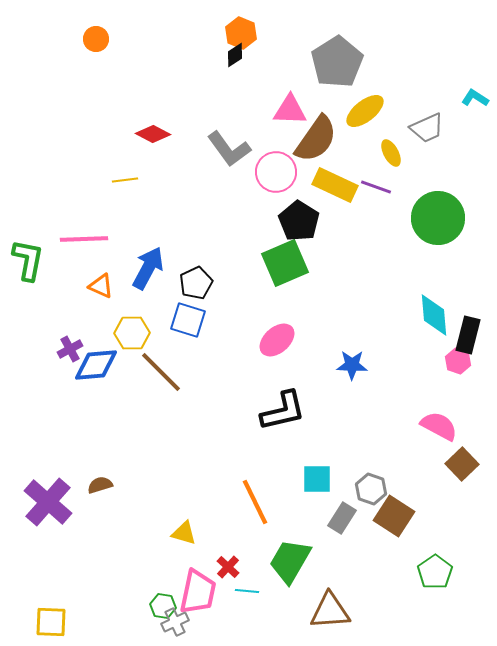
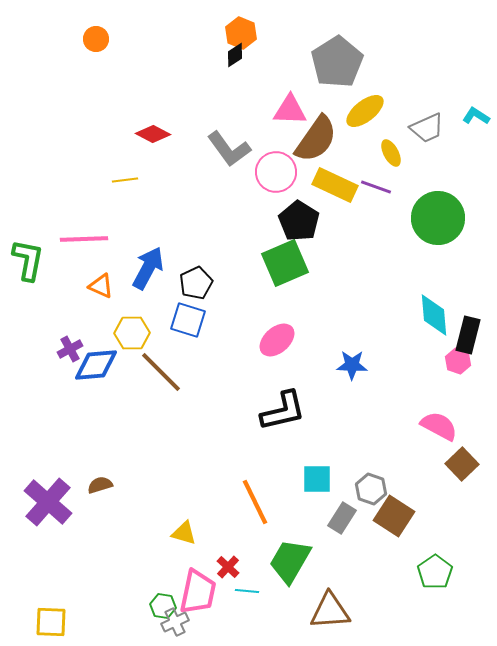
cyan L-shape at (475, 98): moved 1 px right, 18 px down
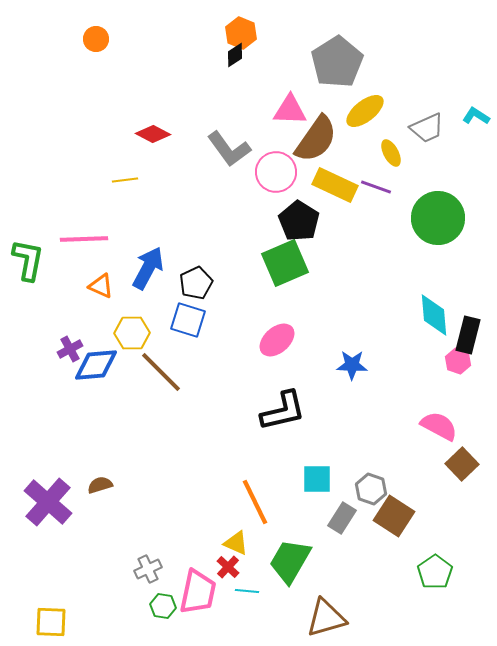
yellow triangle at (184, 533): moved 52 px right, 10 px down; rotated 8 degrees clockwise
brown triangle at (330, 611): moved 4 px left, 7 px down; rotated 12 degrees counterclockwise
gray cross at (175, 622): moved 27 px left, 53 px up
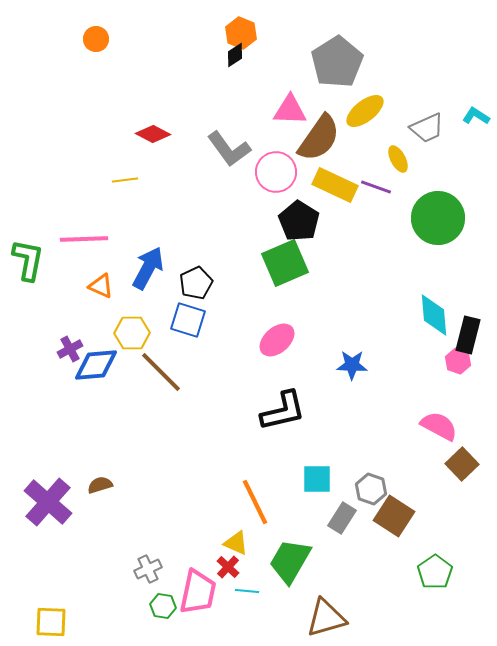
brown semicircle at (316, 139): moved 3 px right, 1 px up
yellow ellipse at (391, 153): moved 7 px right, 6 px down
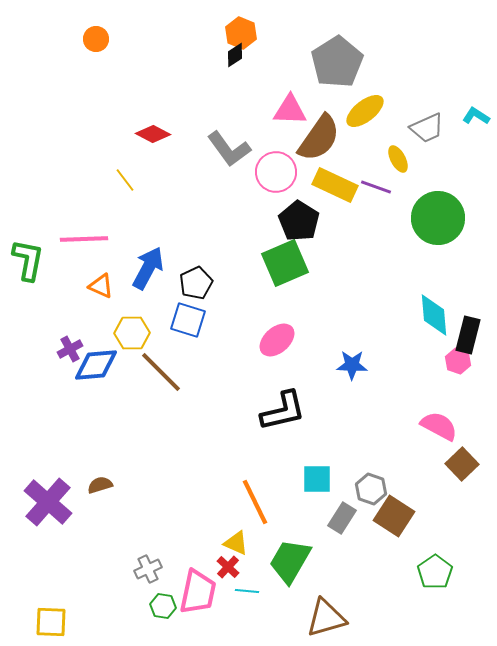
yellow line at (125, 180): rotated 60 degrees clockwise
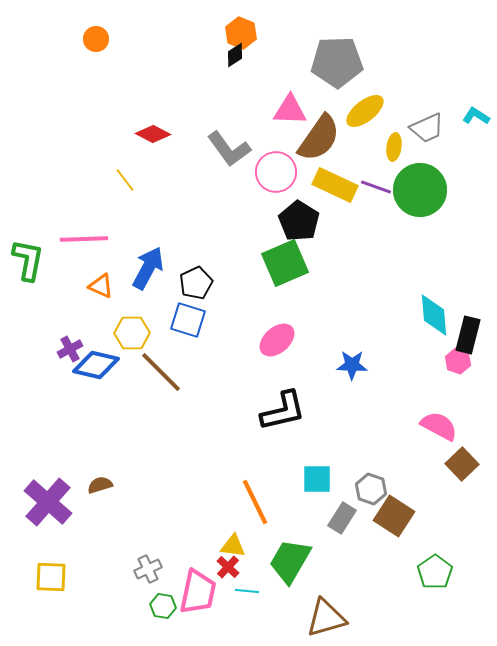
gray pentagon at (337, 62): rotated 30 degrees clockwise
yellow ellipse at (398, 159): moved 4 px left, 12 px up; rotated 36 degrees clockwise
green circle at (438, 218): moved 18 px left, 28 px up
blue diamond at (96, 365): rotated 18 degrees clockwise
yellow triangle at (236, 543): moved 3 px left, 3 px down; rotated 16 degrees counterclockwise
yellow square at (51, 622): moved 45 px up
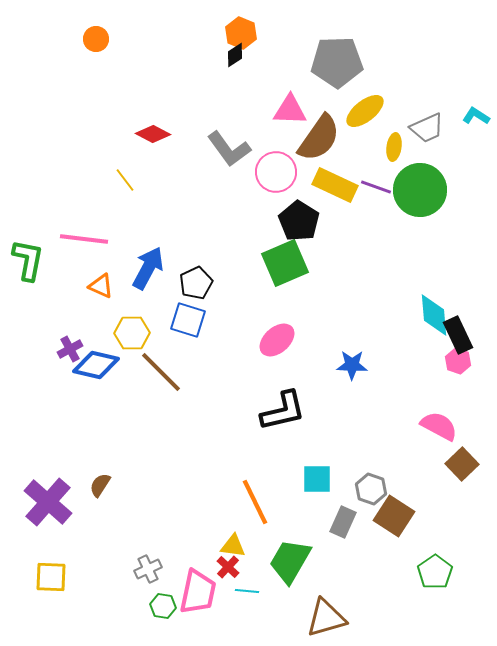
pink line at (84, 239): rotated 9 degrees clockwise
black rectangle at (468, 335): moved 10 px left; rotated 39 degrees counterclockwise
brown semicircle at (100, 485): rotated 40 degrees counterclockwise
gray rectangle at (342, 518): moved 1 px right, 4 px down; rotated 8 degrees counterclockwise
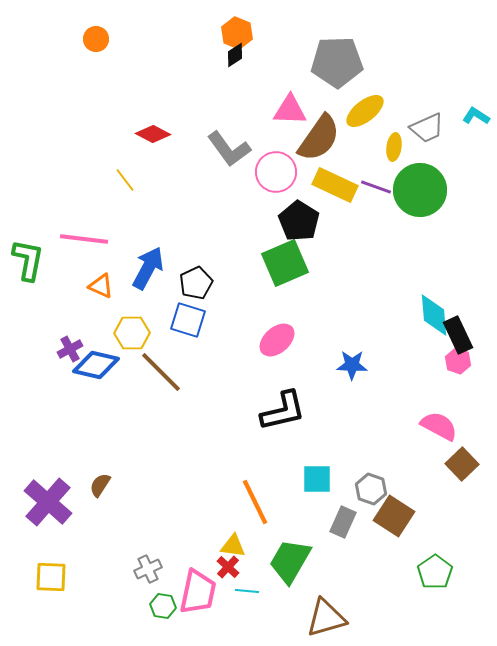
orange hexagon at (241, 33): moved 4 px left
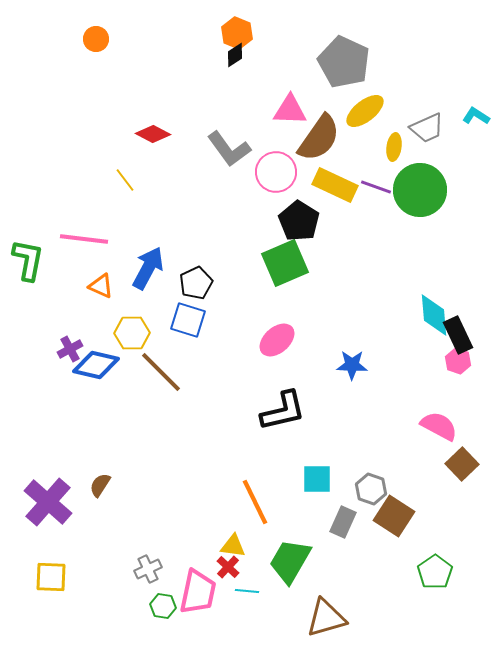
gray pentagon at (337, 62): moved 7 px right; rotated 27 degrees clockwise
